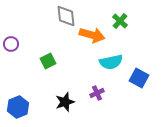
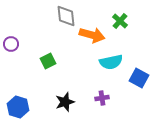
purple cross: moved 5 px right, 5 px down; rotated 16 degrees clockwise
blue hexagon: rotated 20 degrees counterclockwise
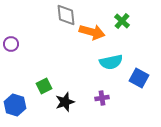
gray diamond: moved 1 px up
green cross: moved 2 px right
orange arrow: moved 3 px up
green square: moved 4 px left, 25 px down
blue hexagon: moved 3 px left, 2 px up
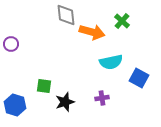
green square: rotated 35 degrees clockwise
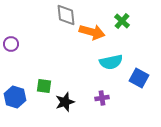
blue hexagon: moved 8 px up
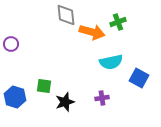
green cross: moved 4 px left, 1 px down; rotated 28 degrees clockwise
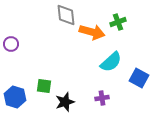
cyan semicircle: rotated 30 degrees counterclockwise
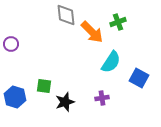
orange arrow: rotated 30 degrees clockwise
cyan semicircle: rotated 15 degrees counterclockwise
